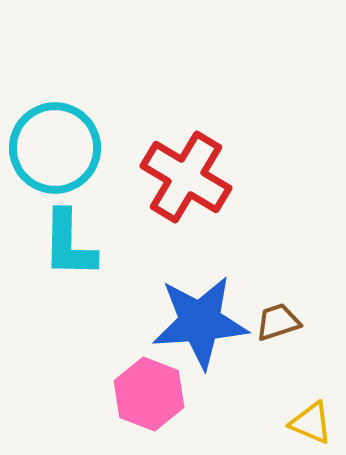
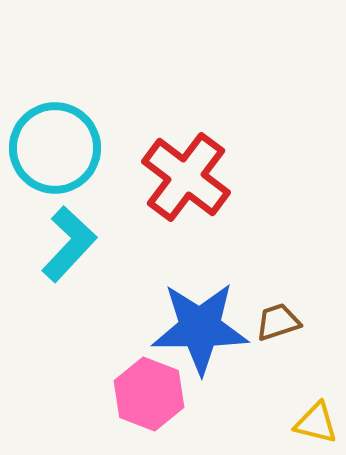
red cross: rotated 6 degrees clockwise
cyan L-shape: rotated 138 degrees counterclockwise
blue star: moved 6 px down; rotated 4 degrees clockwise
yellow triangle: moved 5 px right; rotated 9 degrees counterclockwise
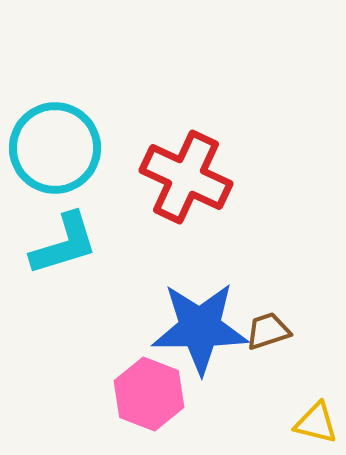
red cross: rotated 12 degrees counterclockwise
cyan L-shape: moved 5 px left; rotated 30 degrees clockwise
brown trapezoid: moved 10 px left, 9 px down
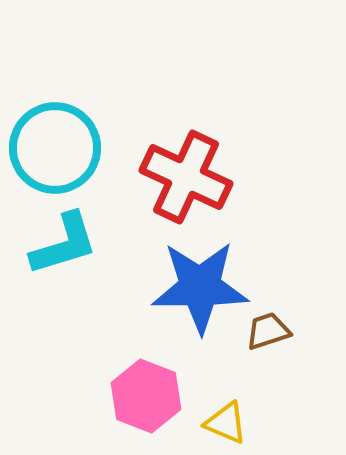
blue star: moved 41 px up
pink hexagon: moved 3 px left, 2 px down
yellow triangle: moved 90 px left; rotated 9 degrees clockwise
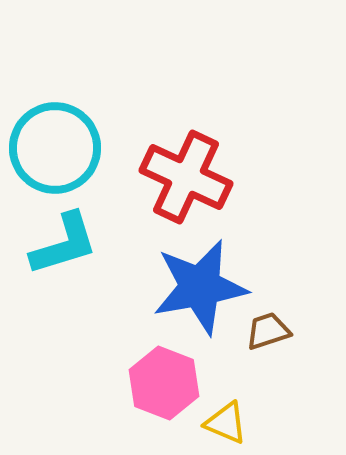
blue star: rotated 10 degrees counterclockwise
pink hexagon: moved 18 px right, 13 px up
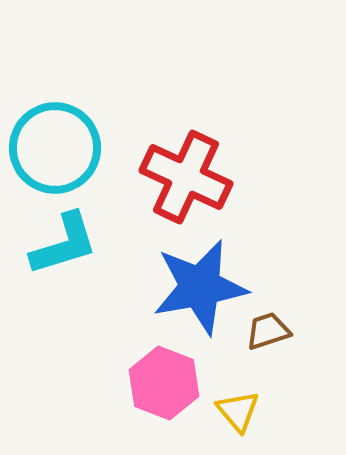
yellow triangle: moved 12 px right, 12 px up; rotated 27 degrees clockwise
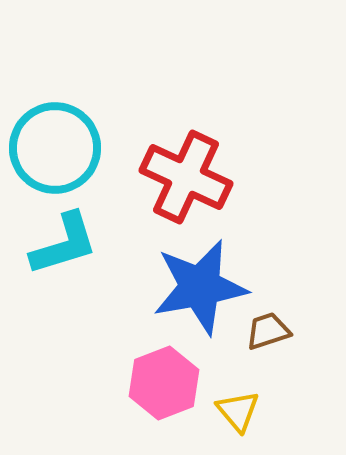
pink hexagon: rotated 18 degrees clockwise
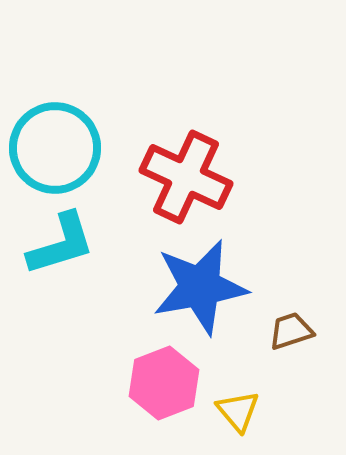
cyan L-shape: moved 3 px left
brown trapezoid: moved 23 px right
